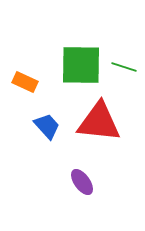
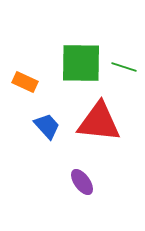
green square: moved 2 px up
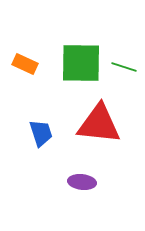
orange rectangle: moved 18 px up
red triangle: moved 2 px down
blue trapezoid: moved 6 px left, 7 px down; rotated 24 degrees clockwise
purple ellipse: rotated 48 degrees counterclockwise
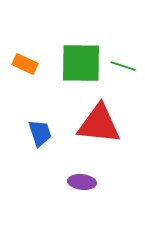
green line: moved 1 px left, 1 px up
blue trapezoid: moved 1 px left
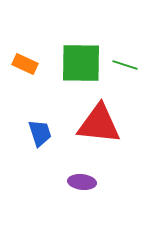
green line: moved 2 px right, 1 px up
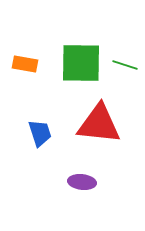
orange rectangle: rotated 15 degrees counterclockwise
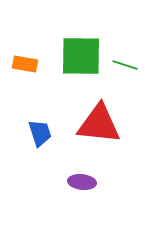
green square: moved 7 px up
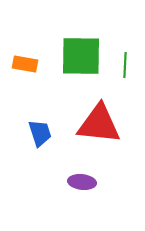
green line: rotated 75 degrees clockwise
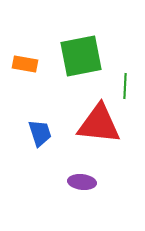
green square: rotated 12 degrees counterclockwise
green line: moved 21 px down
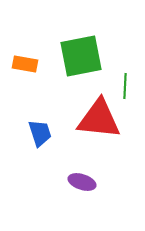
red triangle: moved 5 px up
purple ellipse: rotated 12 degrees clockwise
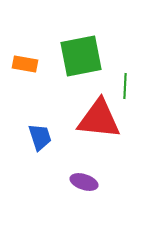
blue trapezoid: moved 4 px down
purple ellipse: moved 2 px right
